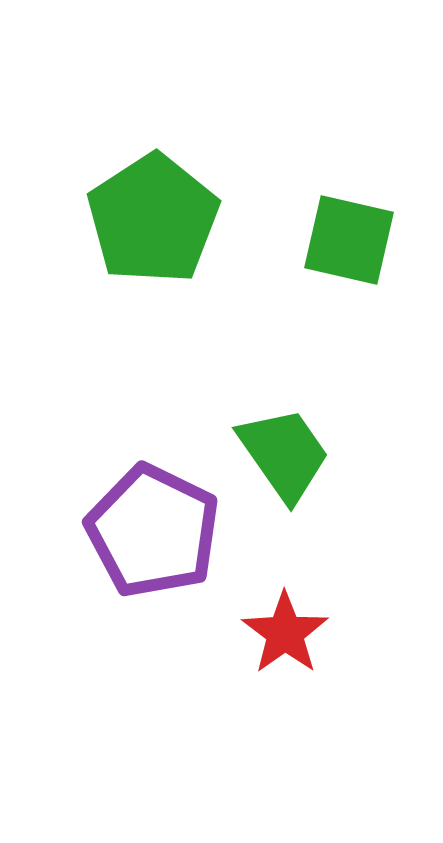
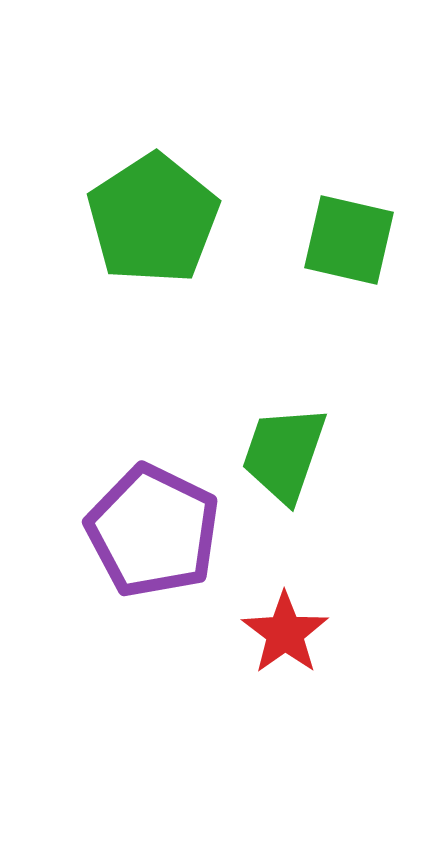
green trapezoid: rotated 126 degrees counterclockwise
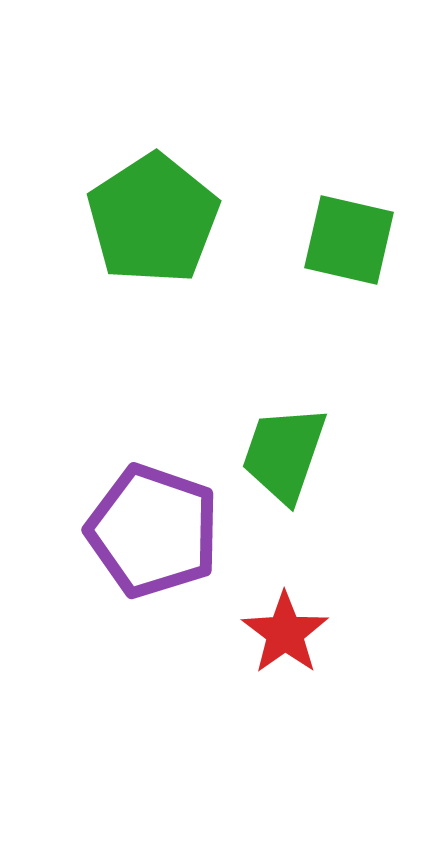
purple pentagon: rotated 7 degrees counterclockwise
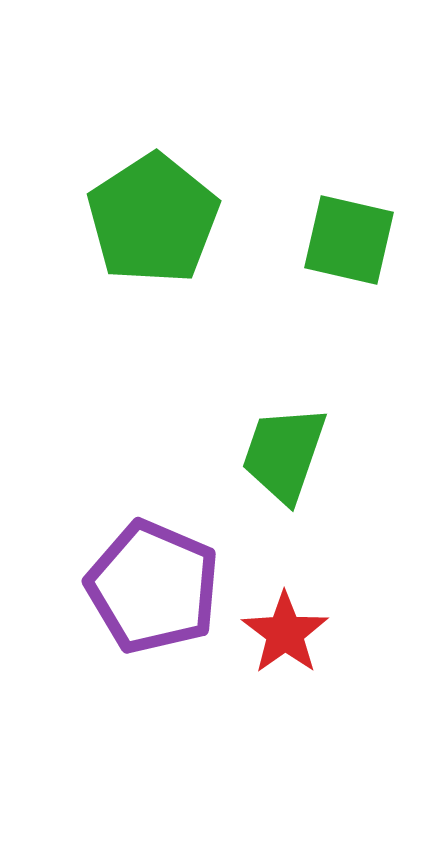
purple pentagon: moved 56 px down; rotated 4 degrees clockwise
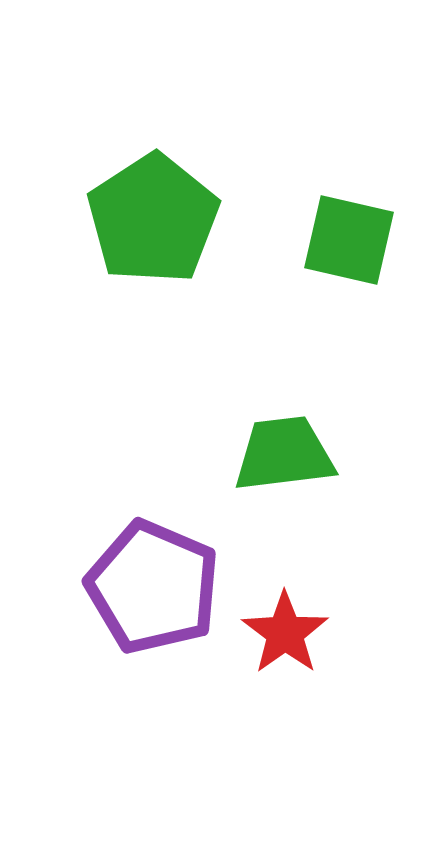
green trapezoid: rotated 64 degrees clockwise
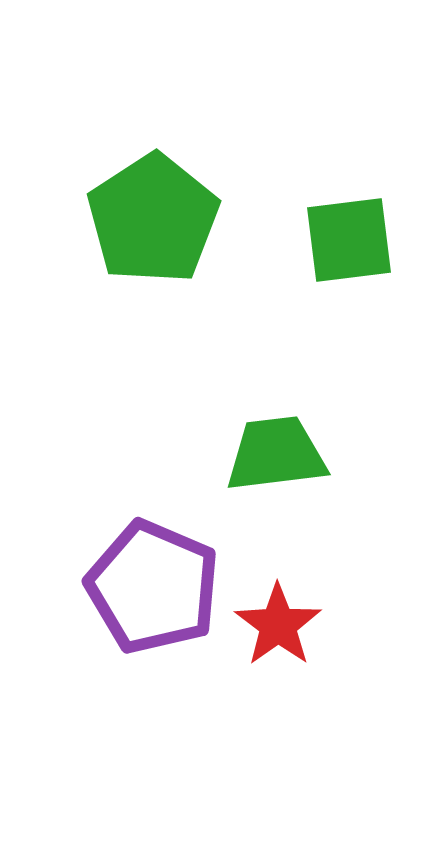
green square: rotated 20 degrees counterclockwise
green trapezoid: moved 8 px left
red star: moved 7 px left, 8 px up
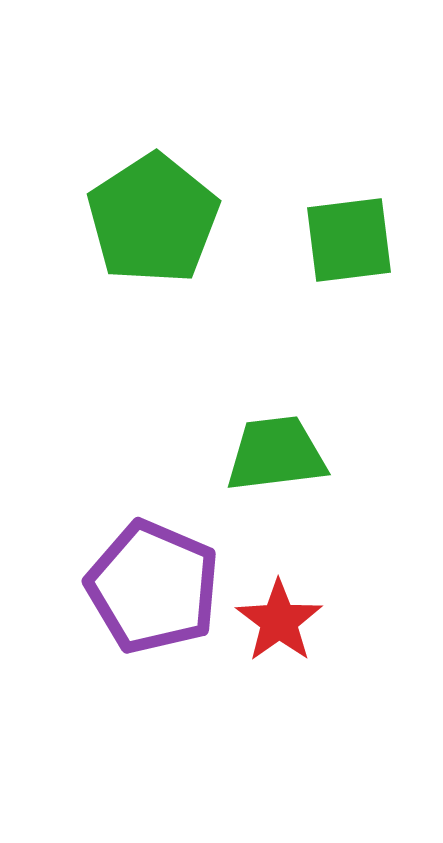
red star: moved 1 px right, 4 px up
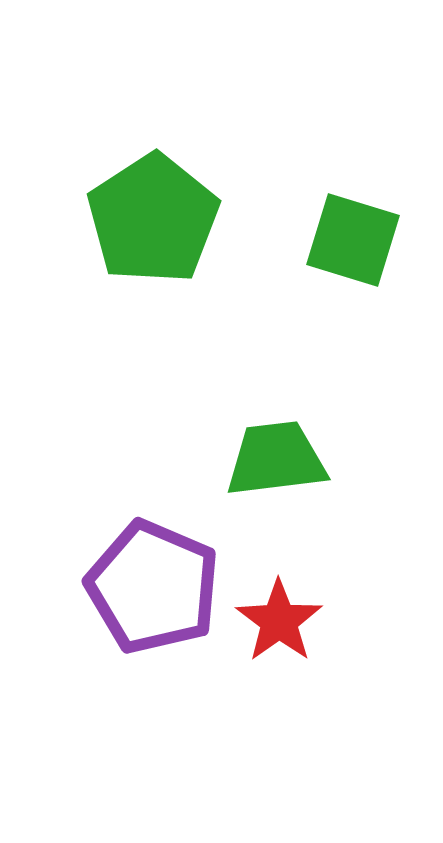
green square: moved 4 px right; rotated 24 degrees clockwise
green trapezoid: moved 5 px down
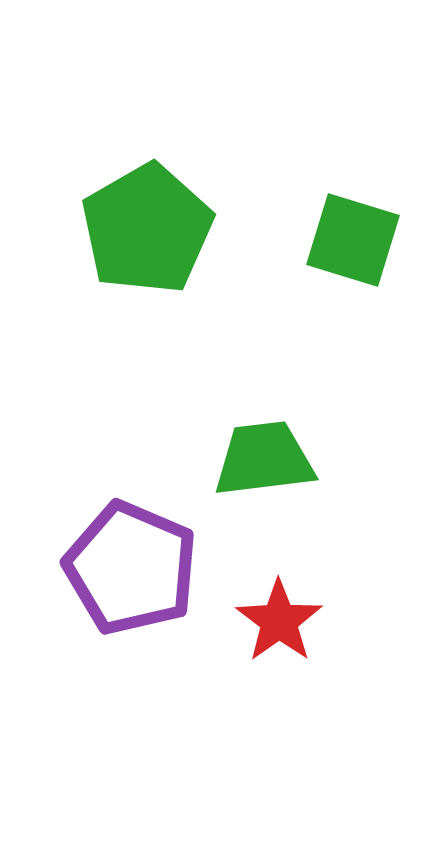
green pentagon: moved 6 px left, 10 px down; rotated 3 degrees clockwise
green trapezoid: moved 12 px left
purple pentagon: moved 22 px left, 19 px up
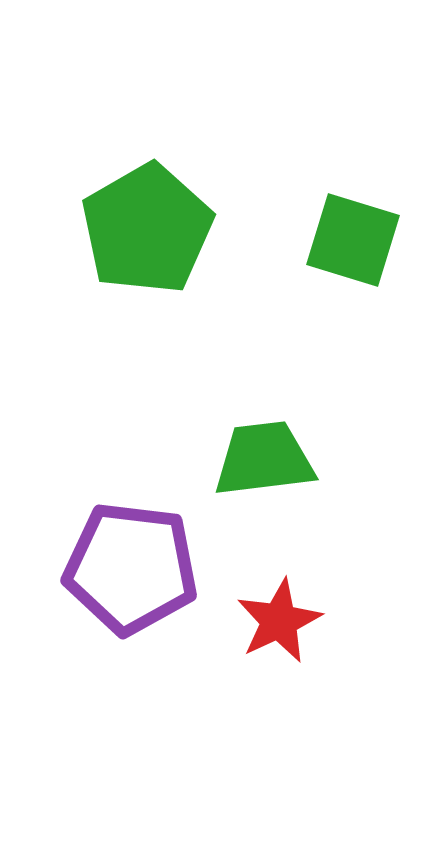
purple pentagon: rotated 16 degrees counterclockwise
red star: rotated 10 degrees clockwise
